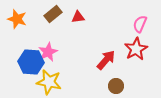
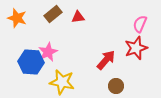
orange star: moved 1 px up
red star: moved 1 px up; rotated 10 degrees clockwise
yellow star: moved 13 px right
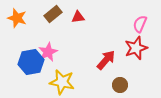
blue hexagon: rotated 15 degrees counterclockwise
brown circle: moved 4 px right, 1 px up
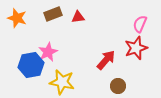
brown rectangle: rotated 18 degrees clockwise
blue hexagon: moved 3 px down
brown circle: moved 2 px left, 1 px down
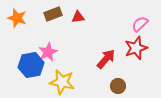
pink semicircle: rotated 24 degrees clockwise
red arrow: moved 1 px up
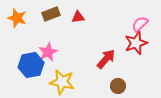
brown rectangle: moved 2 px left
red star: moved 5 px up
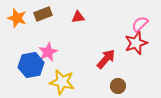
brown rectangle: moved 8 px left
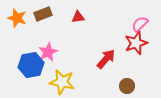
brown circle: moved 9 px right
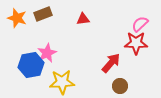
red triangle: moved 5 px right, 2 px down
red star: rotated 20 degrees clockwise
pink star: moved 1 px left, 1 px down
red arrow: moved 5 px right, 4 px down
yellow star: rotated 15 degrees counterclockwise
brown circle: moved 7 px left
